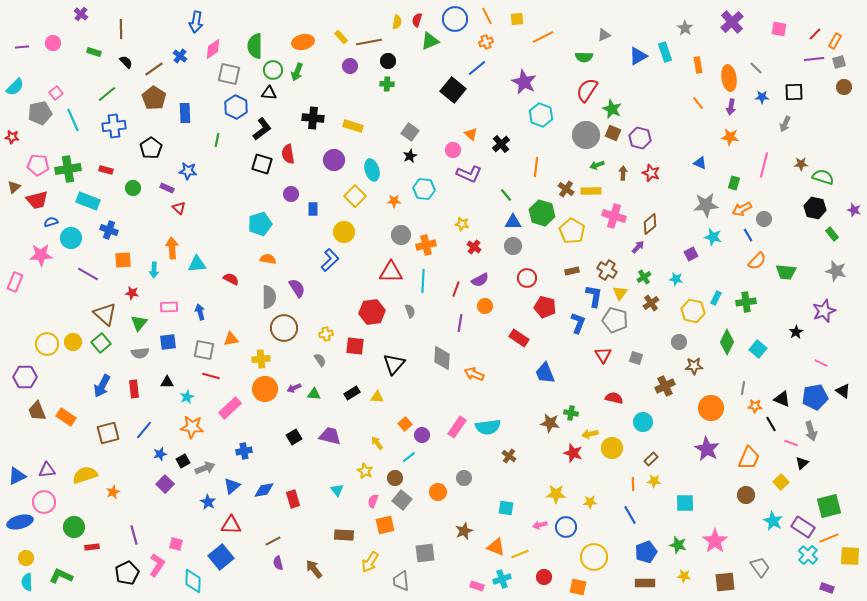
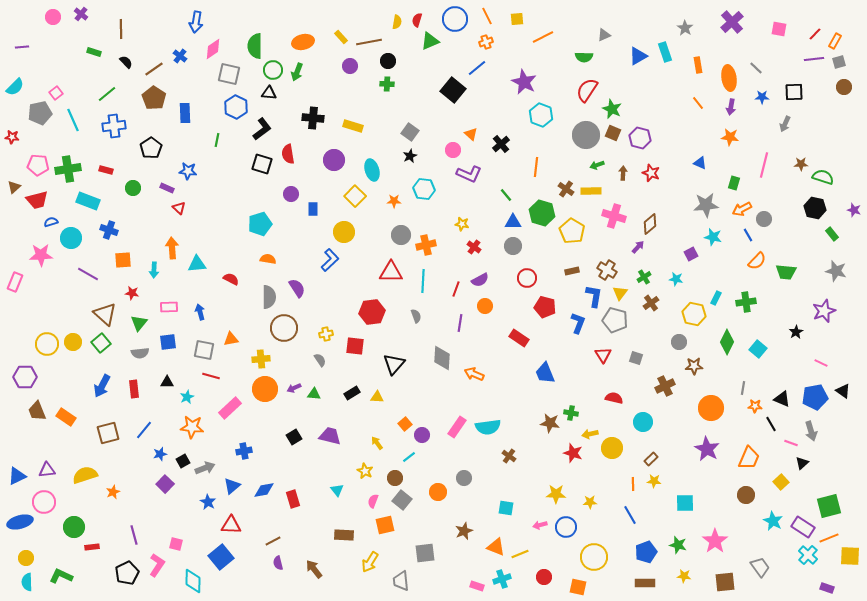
pink circle at (53, 43): moved 26 px up
gray semicircle at (410, 311): moved 6 px right, 5 px down
yellow hexagon at (693, 311): moved 1 px right, 3 px down
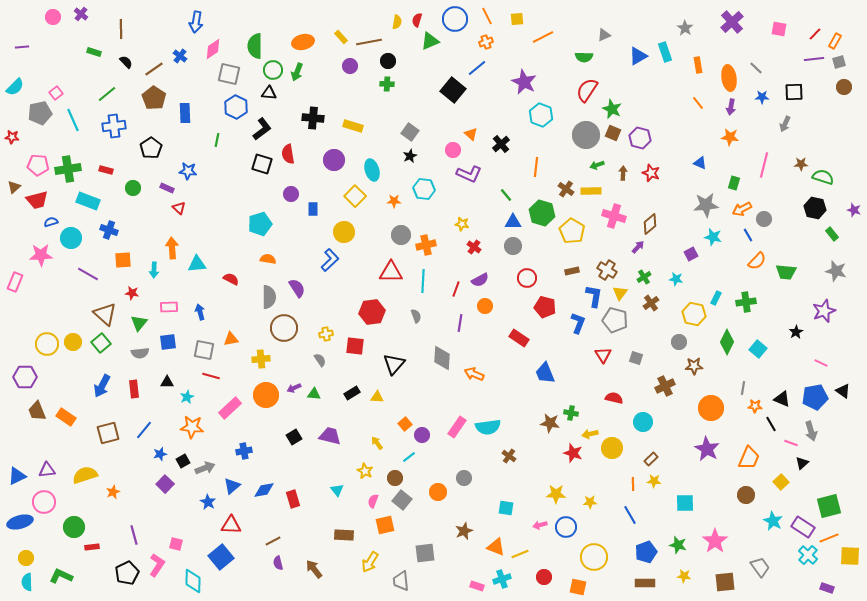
orange circle at (265, 389): moved 1 px right, 6 px down
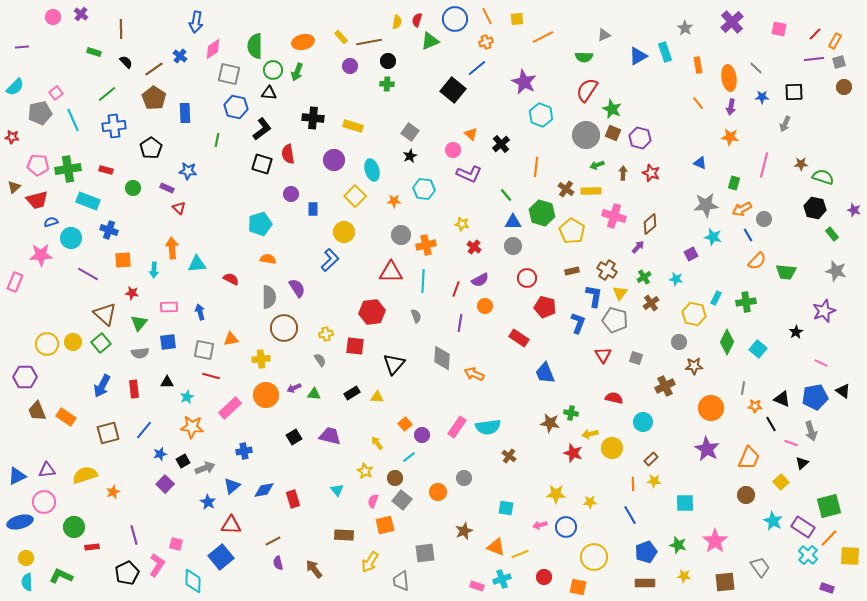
blue hexagon at (236, 107): rotated 15 degrees counterclockwise
orange line at (829, 538): rotated 24 degrees counterclockwise
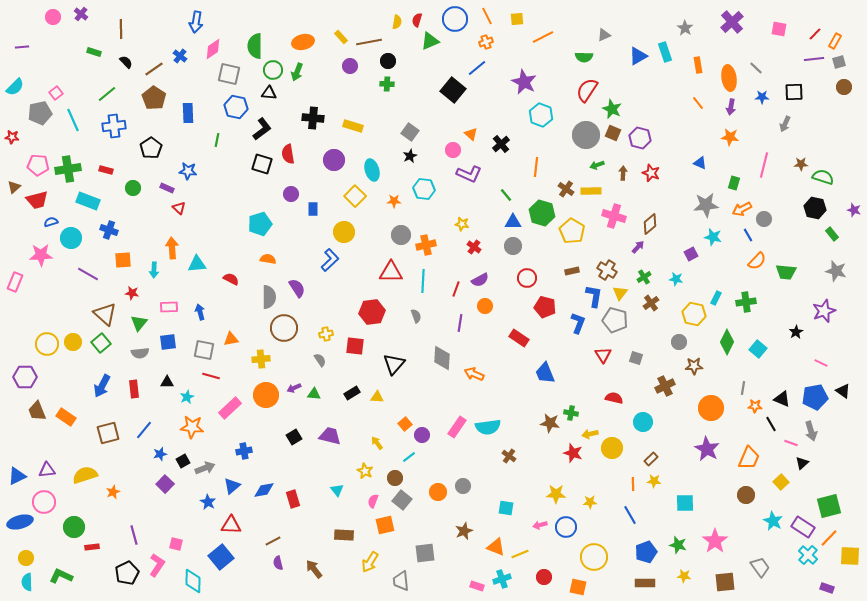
blue rectangle at (185, 113): moved 3 px right
gray circle at (464, 478): moved 1 px left, 8 px down
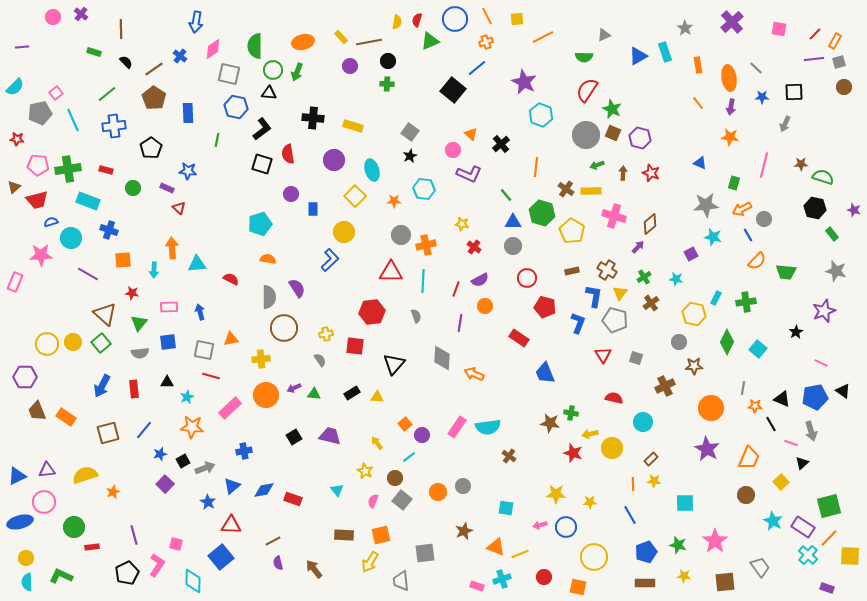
red star at (12, 137): moved 5 px right, 2 px down
red rectangle at (293, 499): rotated 54 degrees counterclockwise
orange square at (385, 525): moved 4 px left, 10 px down
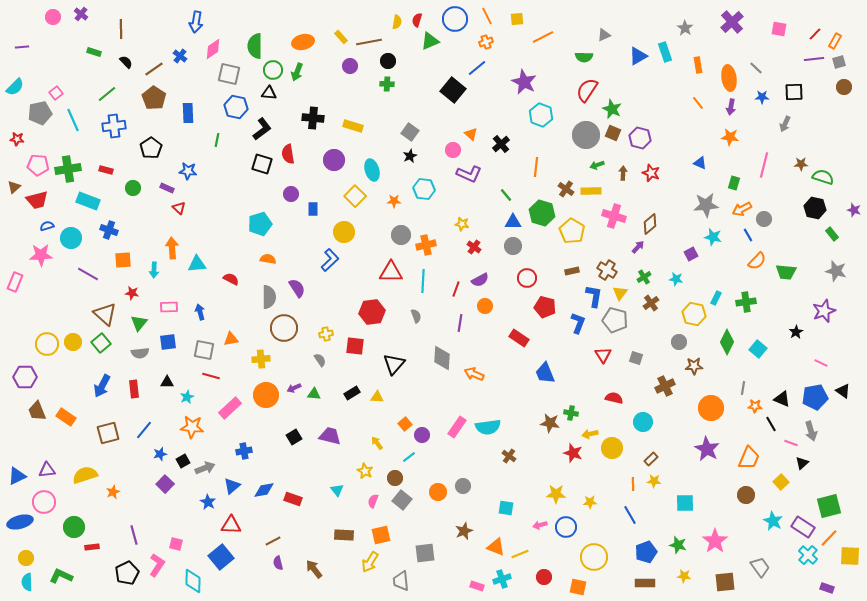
blue semicircle at (51, 222): moved 4 px left, 4 px down
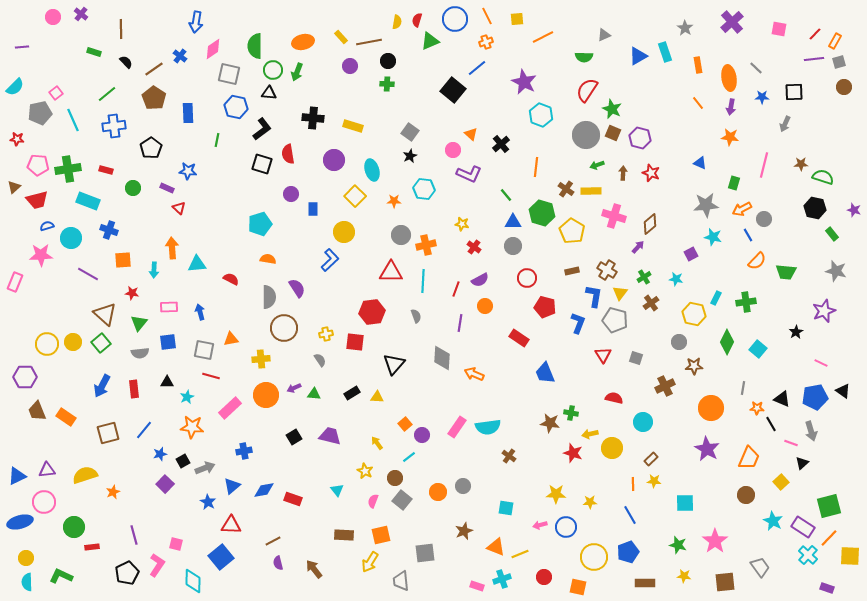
red square at (355, 346): moved 4 px up
orange star at (755, 406): moved 2 px right, 2 px down
blue pentagon at (646, 552): moved 18 px left
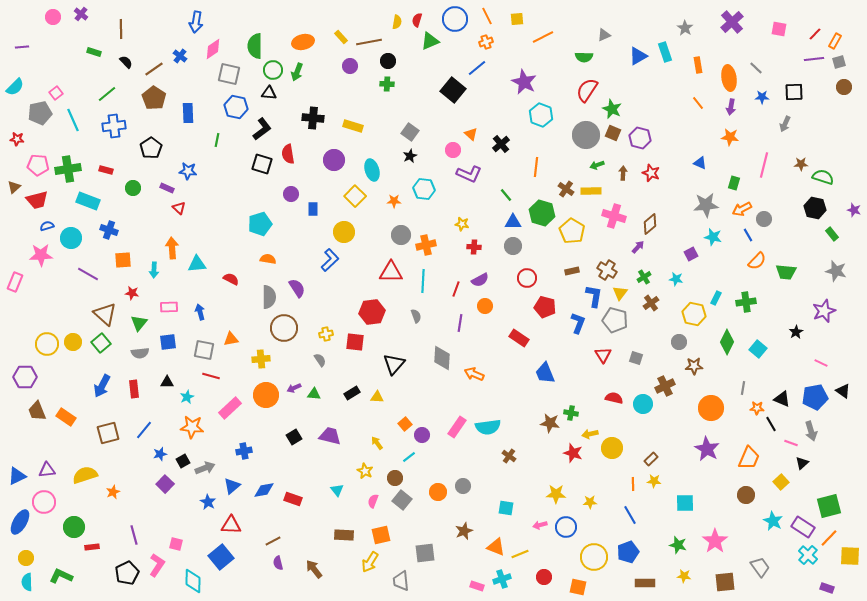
red cross at (474, 247): rotated 32 degrees counterclockwise
cyan circle at (643, 422): moved 18 px up
blue ellipse at (20, 522): rotated 45 degrees counterclockwise
